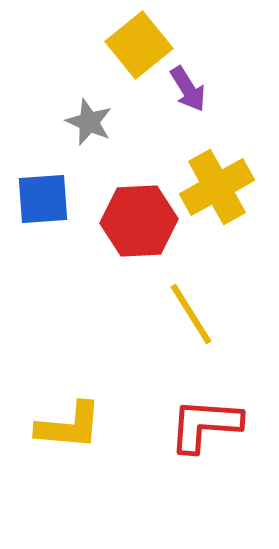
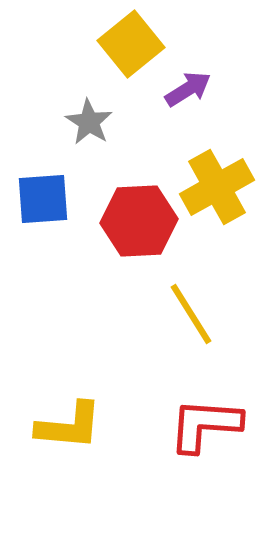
yellow square: moved 8 px left, 1 px up
purple arrow: rotated 90 degrees counterclockwise
gray star: rotated 9 degrees clockwise
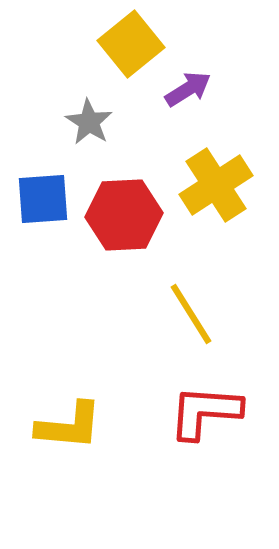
yellow cross: moved 1 px left, 2 px up; rotated 4 degrees counterclockwise
red hexagon: moved 15 px left, 6 px up
red L-shape: moved 13 px up
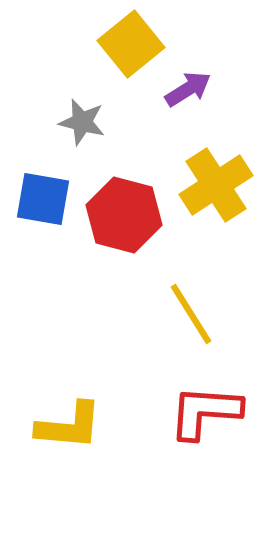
gray star: moved 7 px left; rotated 18 degrees counterclockwise
blue square: rotated 14 degrees clockwise
red hexagon: rotated 18 degrees clockwise
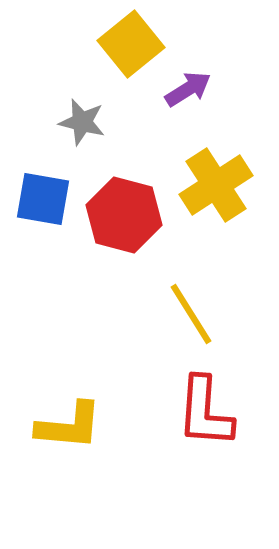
red L-shape: rotated 90 degrees counterclockwise
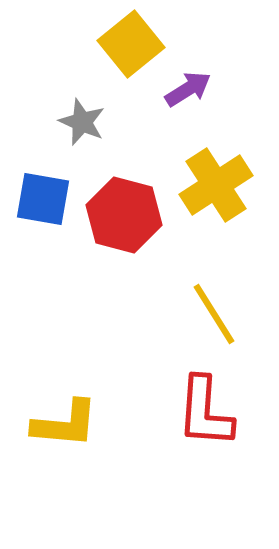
gray star: rotated 9 degrees clockwise
yellow line: moved 23 px right
yellow L-shape: moved 4 px left, 2 px up
